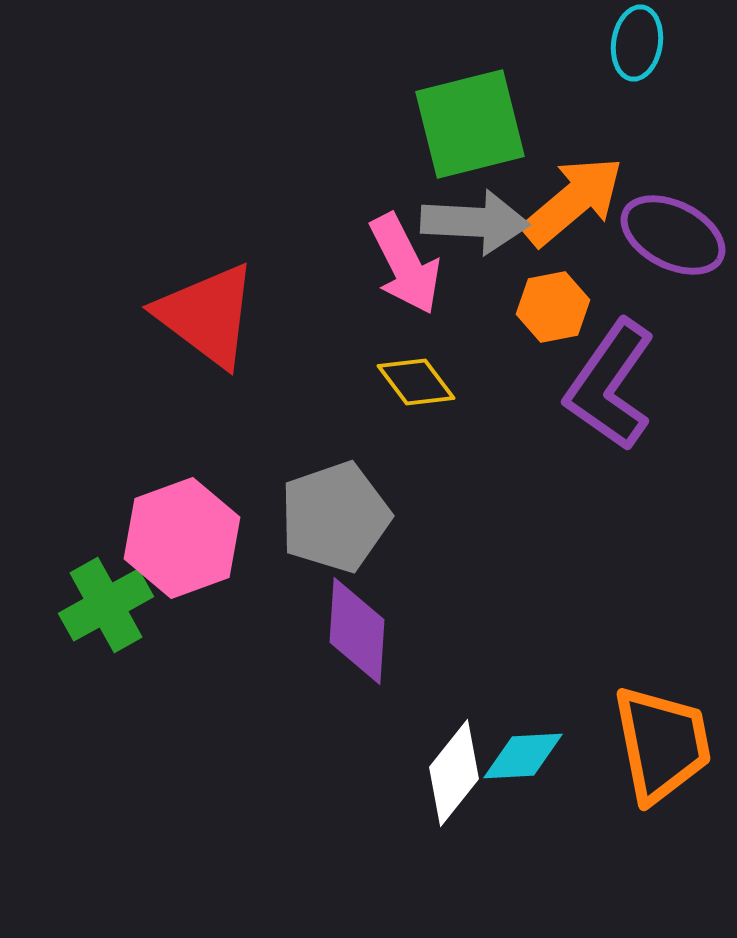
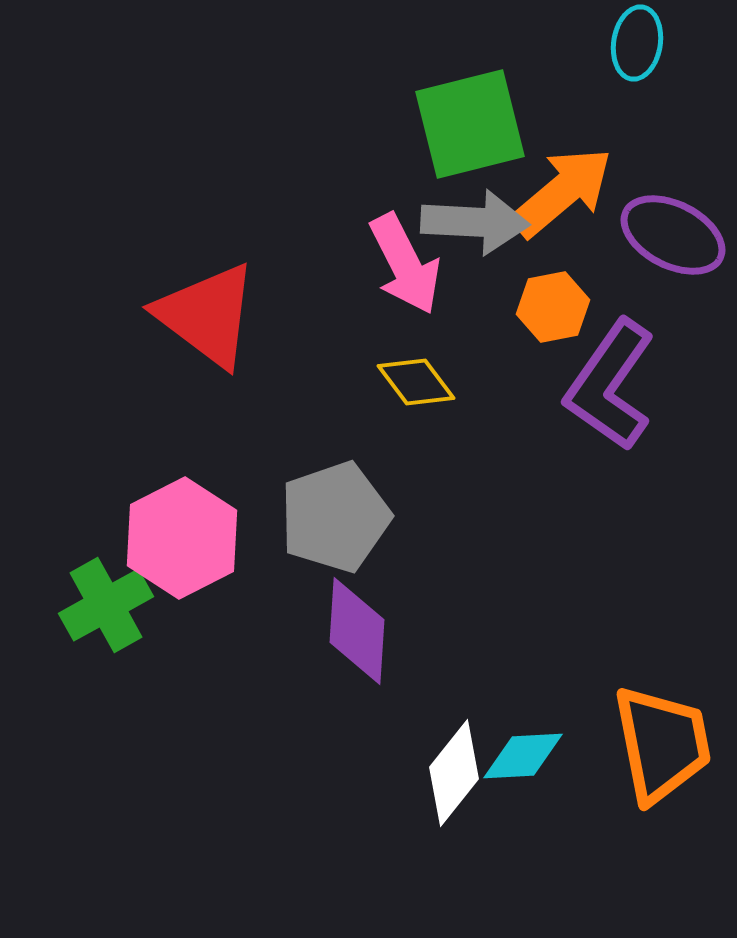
orange arrow: moved 11 px left, 9 px up
pink hexagon: rotated 7 degrees counterclockwise
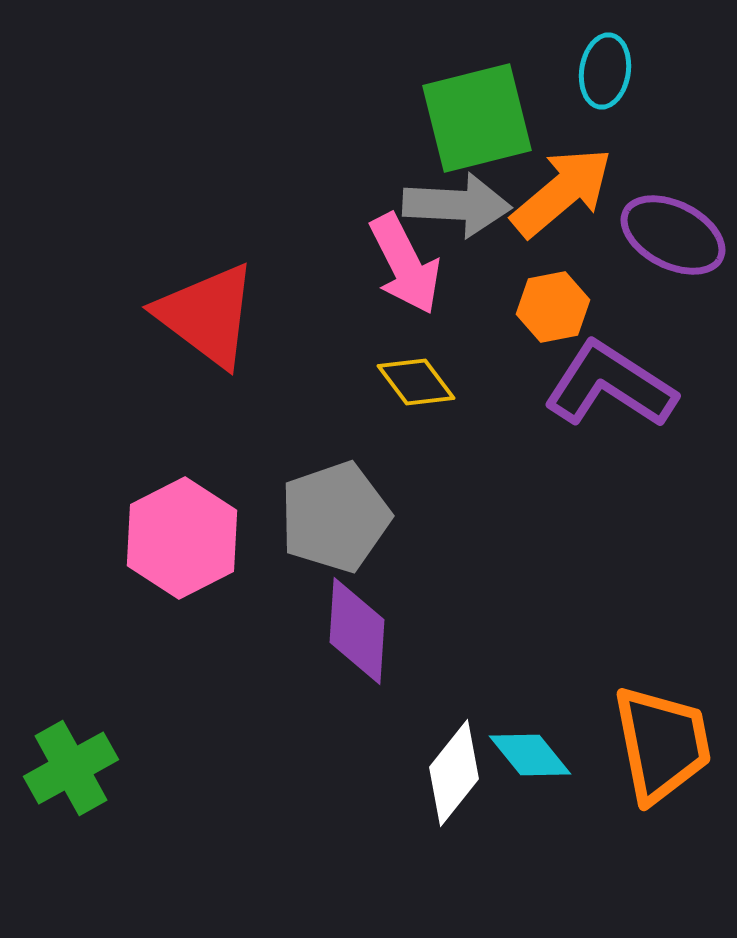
cyan ellipse: moved 32 px left, 28 px down
green square: moved 7 px right, 6 px up
gray arrow: moved 18 px left, 17 px up
purple L-shape: rotated 88 degrees clockwise
green cross: moved 35 px left, 163 px down
cyan diamond: moved 7 px right, 1 px up; rotated 54 degrees clockwise
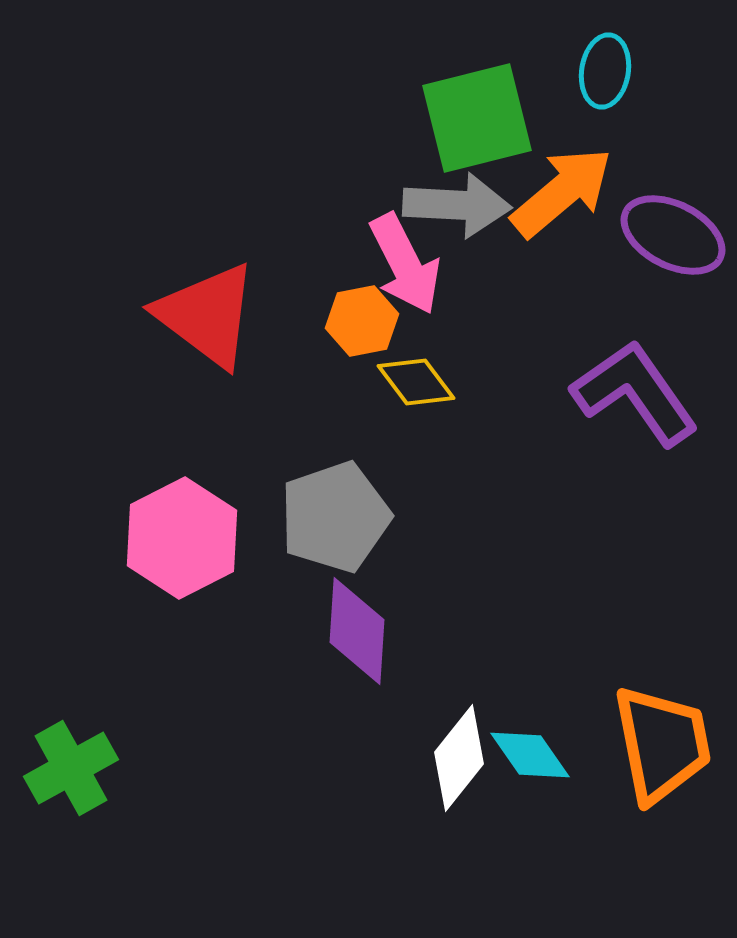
orange hexagon: moved 191 px left, 14 px down
purple L-shape: moved 25 px right, 8 px down; rotated 22 degrees clockwise
cyan diamond: rotated 4 degrees clockwise
white diamond: moved 5 px right, 15 px up
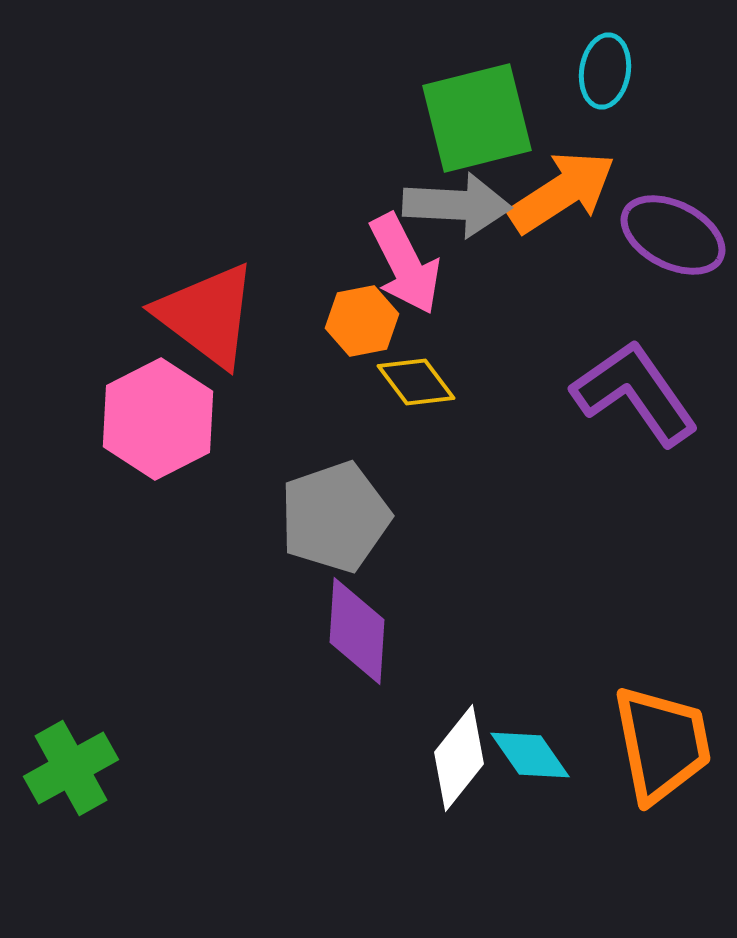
orange arrow: rotated 7 degrees clockwise
pink hexagon: moved 24 px left, 119 px up
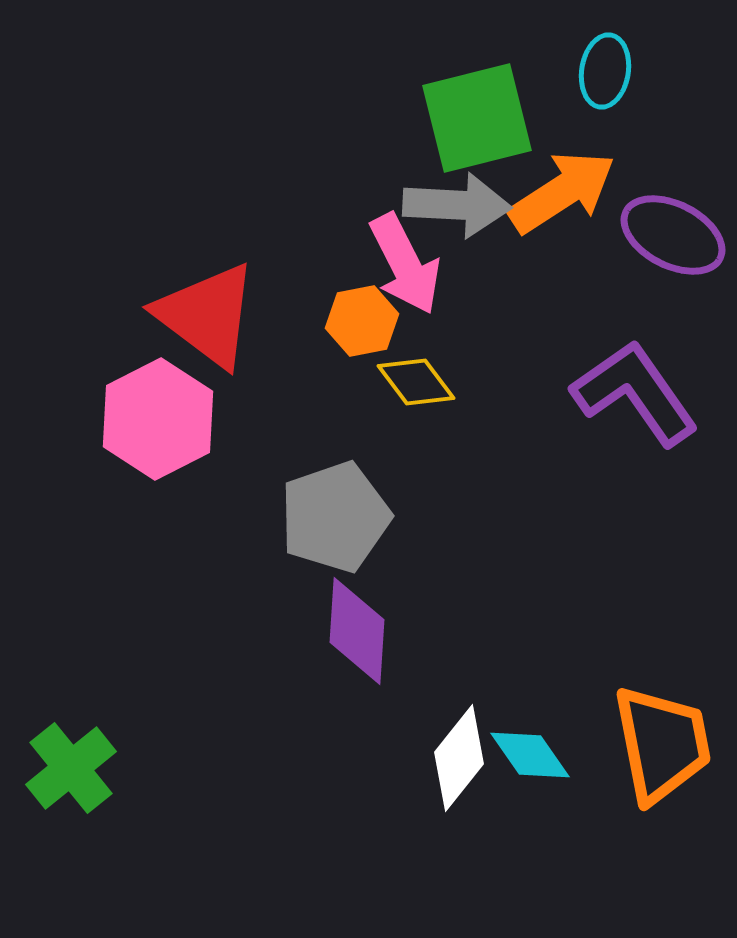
green cross: rotated 10 degrees counterclockwise
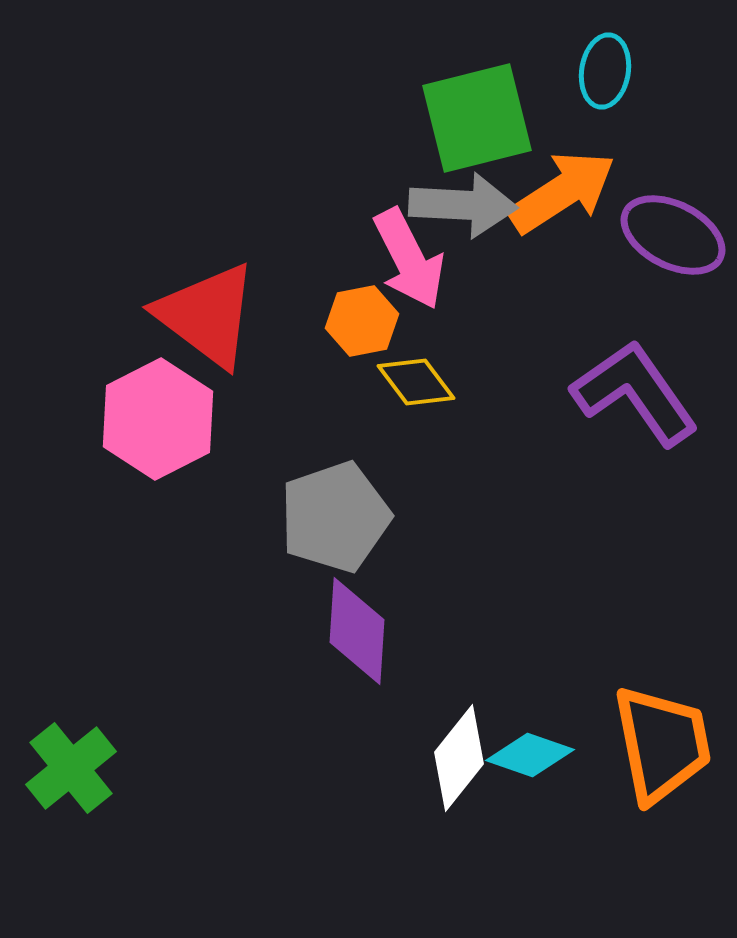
gray arrow: moved 6 px right
pink arrow: moved 4 px right, 5 px up
cyan diamond: rotated 36 degrees counterclockwise
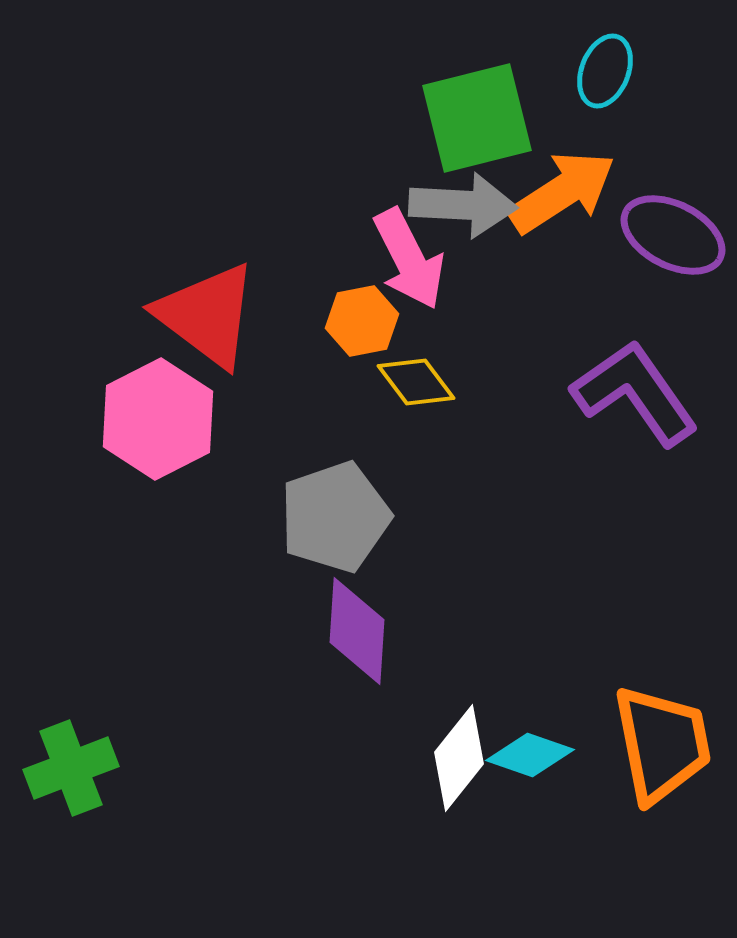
cyan ellipse: rotated 12 degrees clockwise
green cross: rotated 18 degrees clockwise
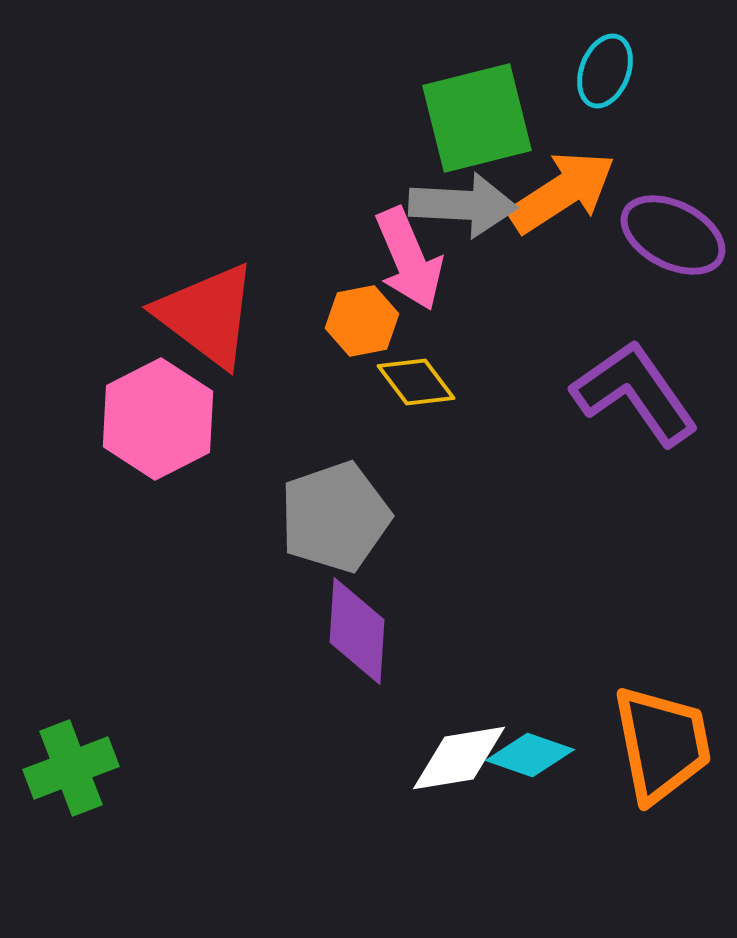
pink arrow: rotated 4 degrees clockwise
white diamond: rotated 42 degrees clockwise
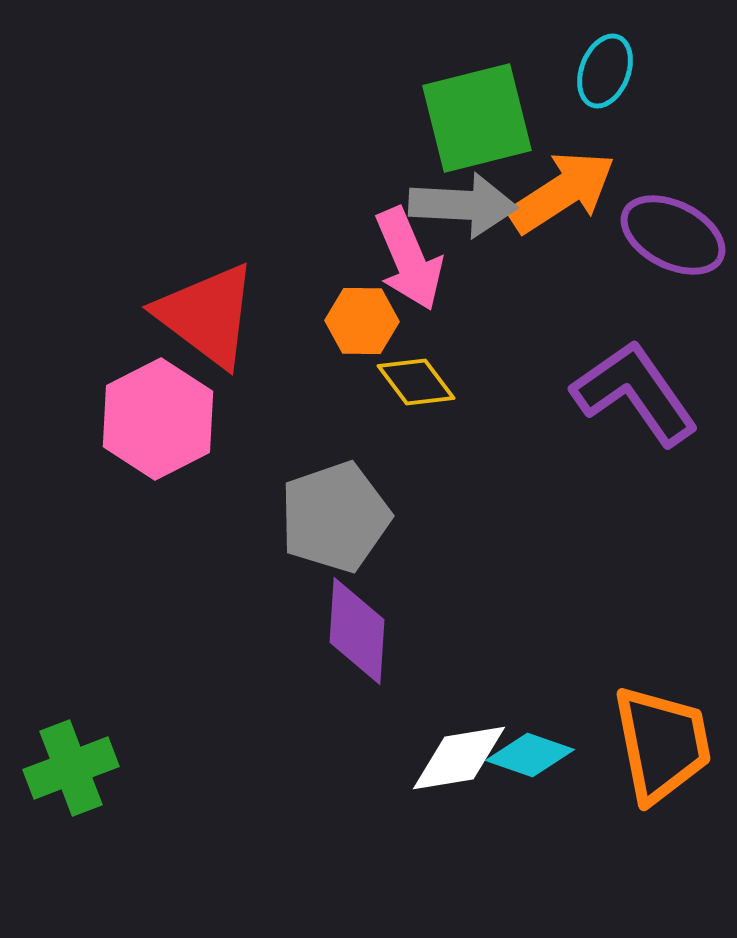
orange hexagon: rotated 12 degrees clockwise
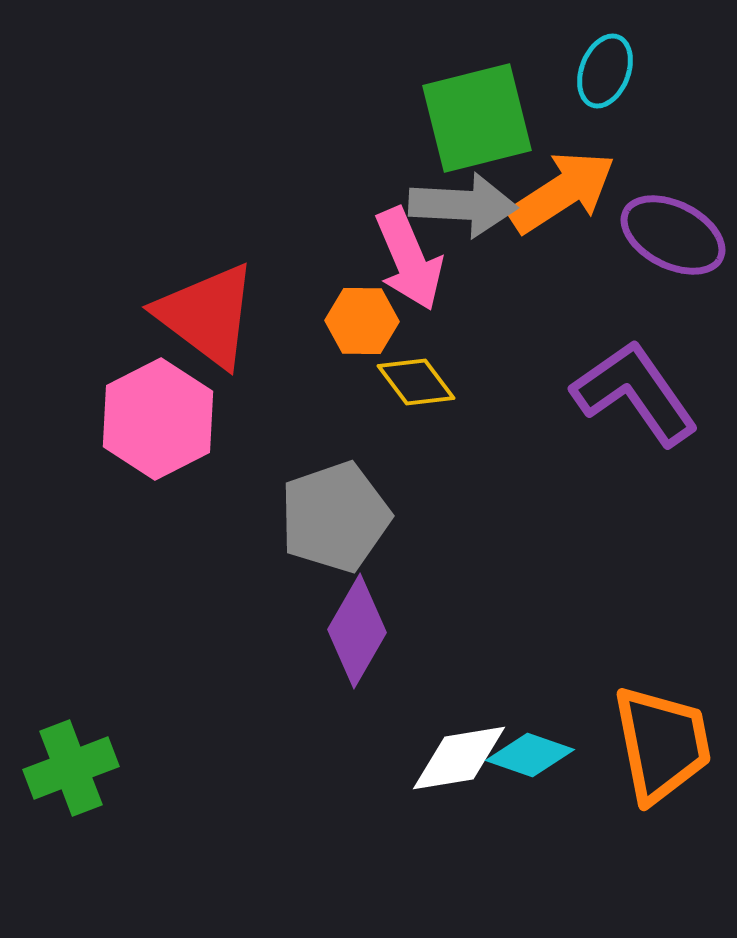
purple diamond: rotated 26 degrees clockwise
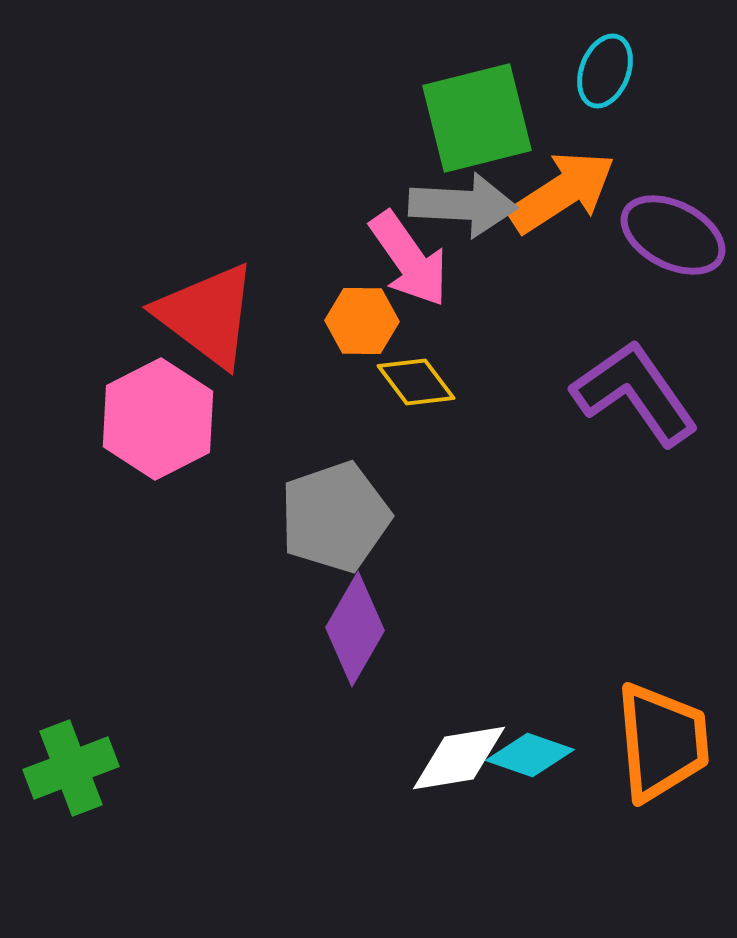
pink arrow: rotated 12 degrees counterclockwise
purple diamond: moved 2 px left, 2 px up
orange trapezoid: moved 2 px up; rotated 6 degrees clockwise
